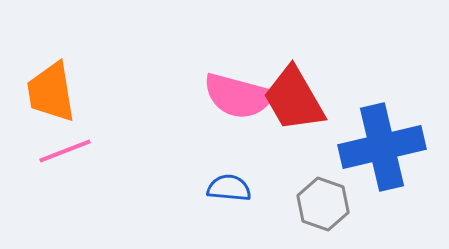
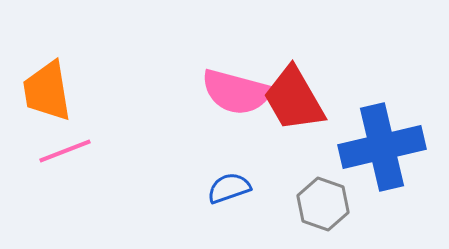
orange trapezoid: moved 4 px left, 1 px up
pink semicircle: moved 2 px left, 4 px up
blue semicircle: rotated 24 degrees counterclockwise
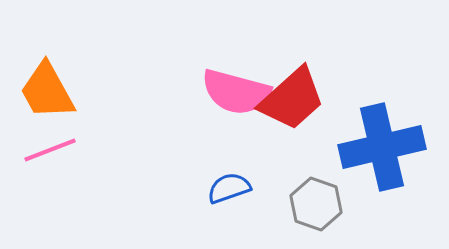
orange trapezoid: rotated 20 degrees counterclockwise
red trapezoid: moved 2 px left; rotated 102 degrees counterclockwise
pink line: moved 15 px left, 1 px up
gray hexagon: moved 7 px left
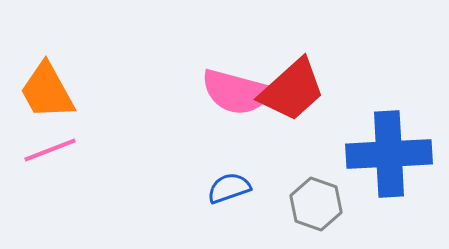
red trapezoid: moved 9 px up
blue cross: moved 7 px right, 7 px down; rotated 10 degrees clockwise
